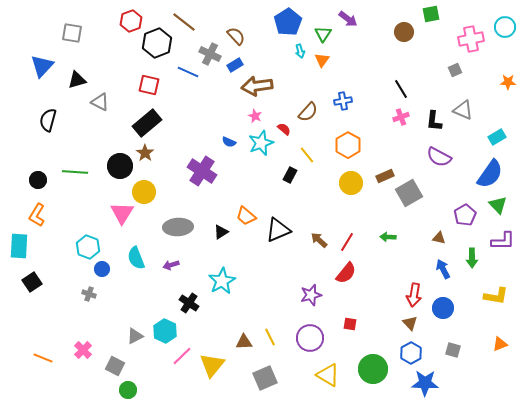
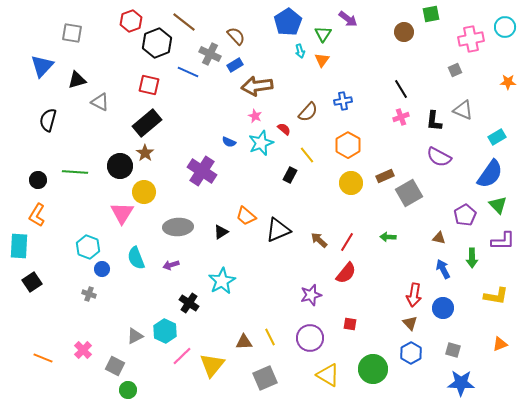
blue star at (425, 383): moved 36 px right
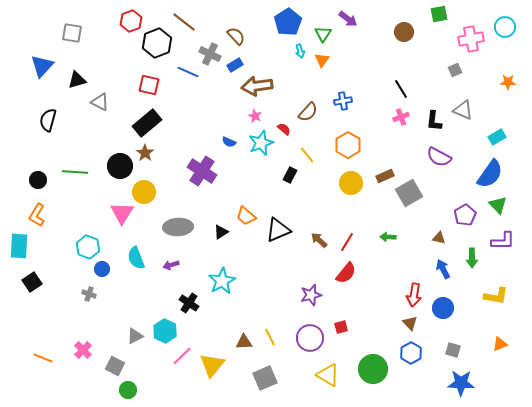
green square at (431, 14): moved 8 px right
red square at (350, 324): moved 9 px left, 3 px down; rotated 24 degrees counterclockwise
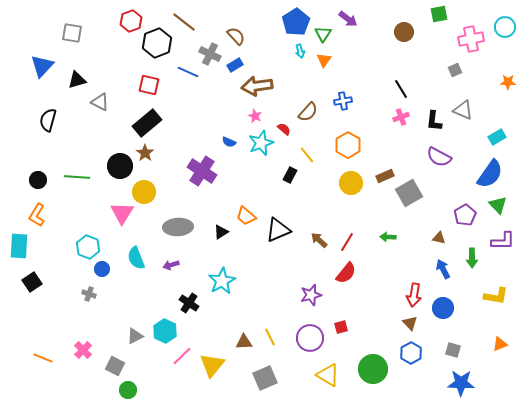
blue pentagon at (288, 22): moved 8 px right
orange triangle at (322, 60): moved 2 px right
green line at (75, 172): moved 2 px right, 5 px down
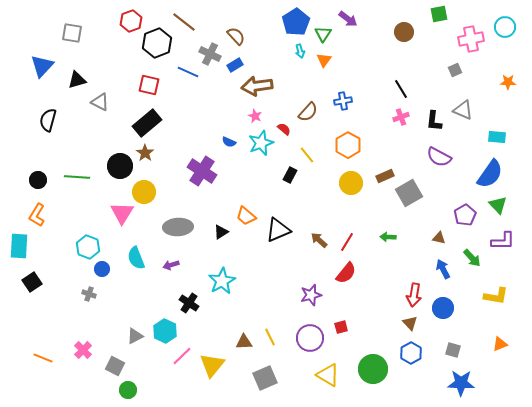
cyan rectangle at (497, 137): rotated 36 degrees clockwise
green arrow at (472, 258): rotated 42 degrees counterclockwise
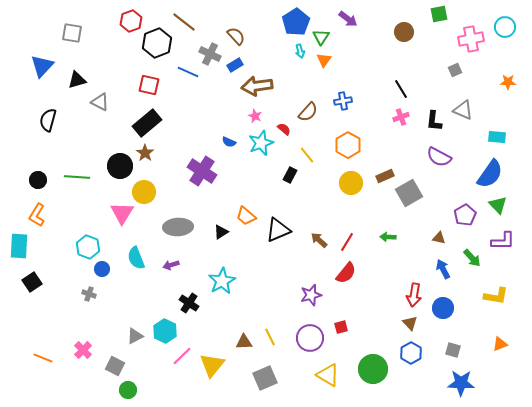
green triangle at (323, 34): moved 2 px left, 3 px down
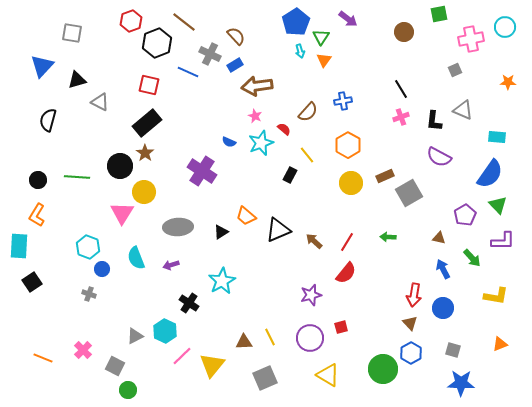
brown arrow at (319, 240): moved 5 px left, 1 px down
green circle at (373, 369): moved 10 px right
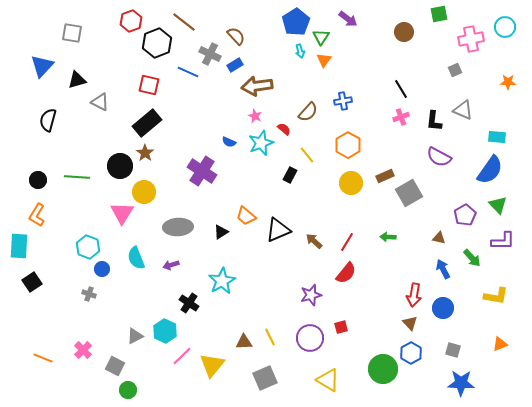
blue semicircle at (490, 174): moved 4 px up
yellow triangle at (328, 375): moved 5 px down
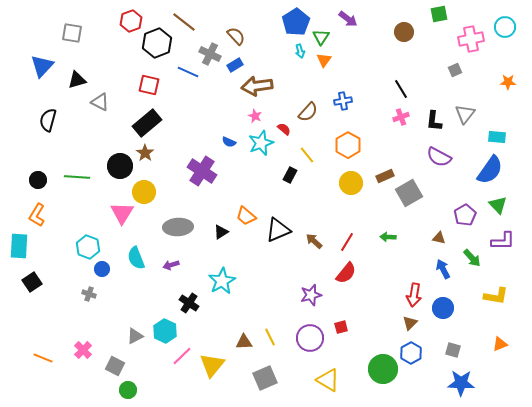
gray triangle at (463, 110): moved 2 px right, 4 px down; rotated 45 degrees clockwise
brown triangle at (410, 323): rotated 28 degrees clockwise
